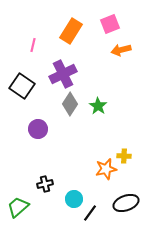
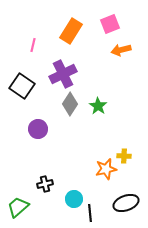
black line: rotated 42 degrees counterclockwise
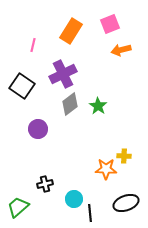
gray diamond: rotated 20 degrees clockwise
orange star: rotated 15 degrees clockwise
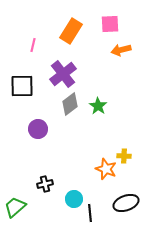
pink square: rotated 18 degrees clockwise
purple cross: rotated 12 degrees counterclockwise
black square: rotated 35 degrees counterclockwise
orange star: rotated 20 degrees clockwise
green trapezoid: moved 3 px left
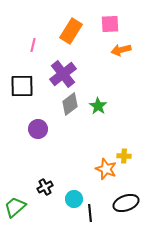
black cross: moved 3 px down; rotated 14 degrees counterclockwise
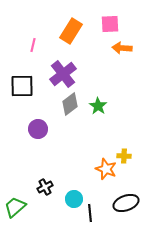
orange arrow: moved 1 px right, 2 px up; rotated 18 degrees clockwise
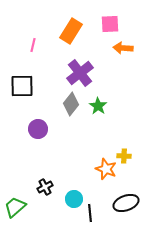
orange arrow: moved 1 px right
purple cross: moved 17 px right, 1 px up
gray diamond: moved 1 px right; rotated 15 degrees counterclockwise
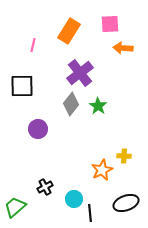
orange rectangle: moved 2 px left
orange star: moved 4 px left, 1 px down; rotated 25 degrees clockwise
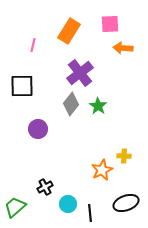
cyan circle: moved 6 px left, 5 px down
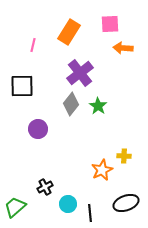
orange rectangle: moved 1 px down
